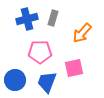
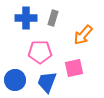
blue cross: moved 1 px left, 1 px up; rotated 15 degrees clockwise
orange arrow: moved 1 px right, 2 px down
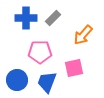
gray rectangle: rotated 28 degrees clockwise
blue circle: moved 2 px right
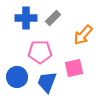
blue circle: moved 3 px up
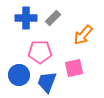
blue circle: moved 2 px right, 2 px up
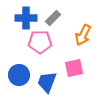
orange arrow: rotated 15 degrees counterclockwise
pink pentagon: moved 10 px up
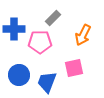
blue cross: moved 12 px left, 11 px down
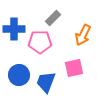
blue trapezoid: moved 1 px left
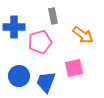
gray rectangle: moved 2 px up; rotated 56 degrees counterclockwise
blue cross: moved 2 px up
orange arrow: rotated 80 degrees counterclockwise
pink pentagon: rotated 15 degrees counterclockwise
blue circle: moved 1 px down
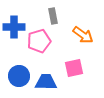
pink pentagon: moved 1 px left, 1 px up
blue trapezoid: rotated 70 degrees clockwise
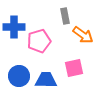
gray rectangle: moved 12 px right
blue trapezoid: moved 2 px up
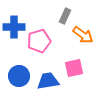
gray rectangle: rotated 35 degrees clockwise
blue trapezoid: moved 2 px right, 1 px down; rotated 10 degrees counterclockwise
